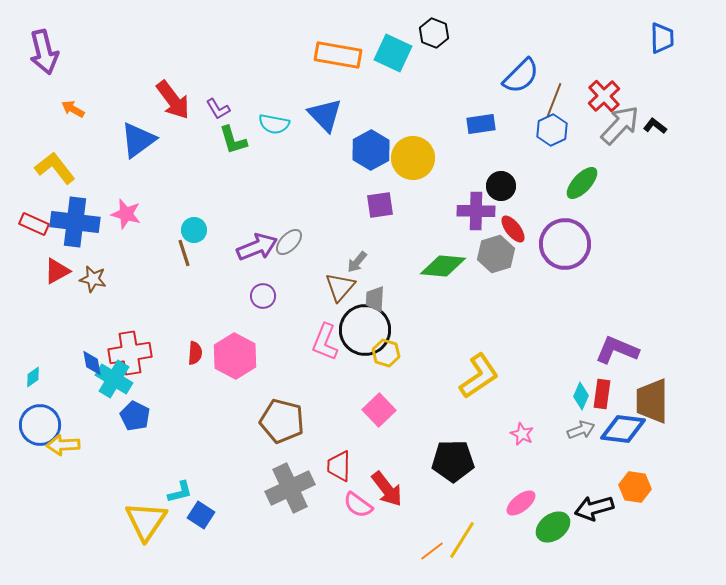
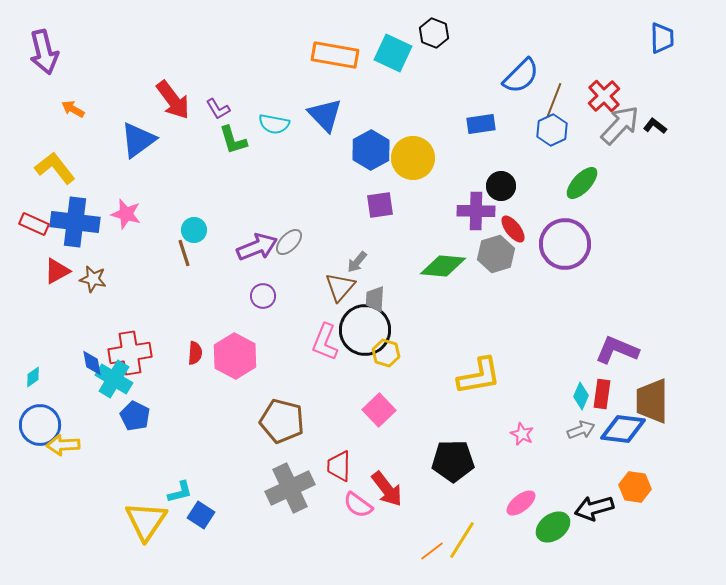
orange rectangle at (338, 55): moved 3 px left
yellow L-shape at (479, 376): rotated 24 degrees clockwise
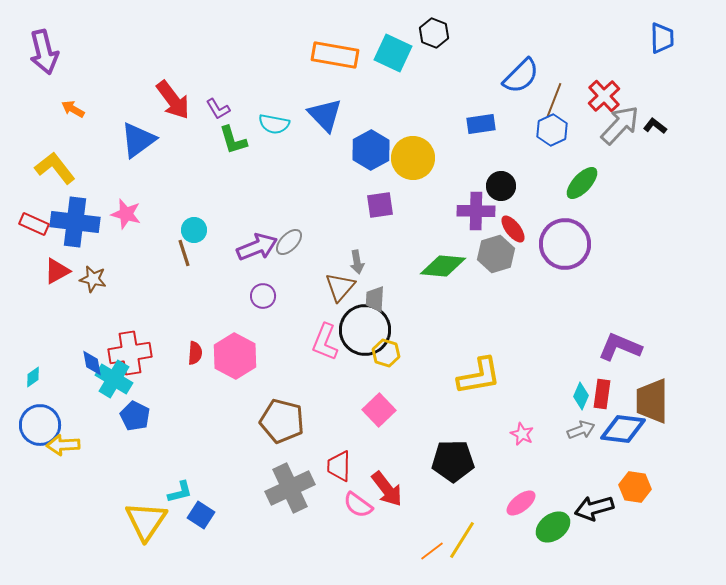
gray arrow at (357, 262): rotated 50 degrees counterclockwise
purple L-shape at (617, 350): moved 3 px right, 3 px up
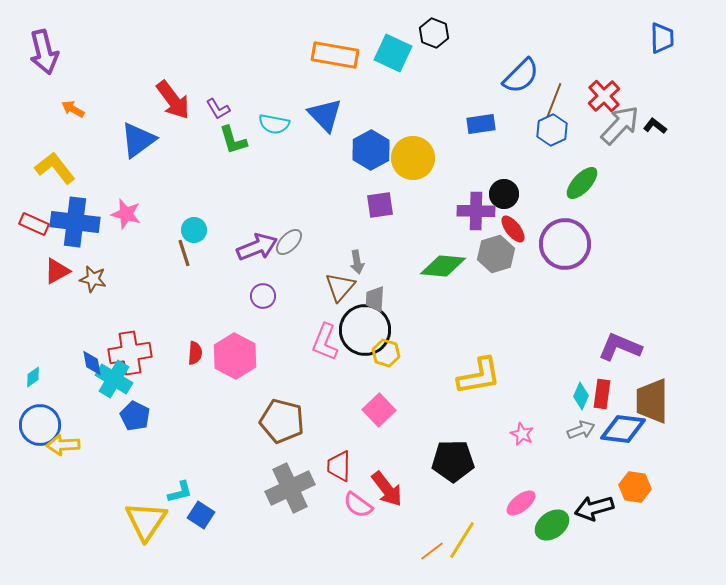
black circle at (501, 186): moved 3 px right, 8 px down
green ellipse at (553, 527): moved 1 px left, 2 px up
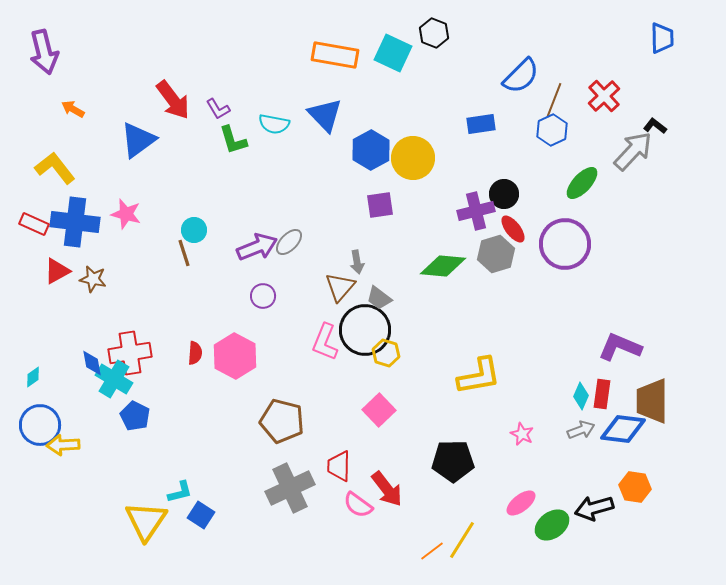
gray arrow at (620, 125): moved 13 px right, 26 px down
purple cross at (476, 211): rotated 15 degrees counterclockwise
gray trapezoid at (375, 299): moved 4 px right, 1 px up; rotated 56 degrees counterclockwise
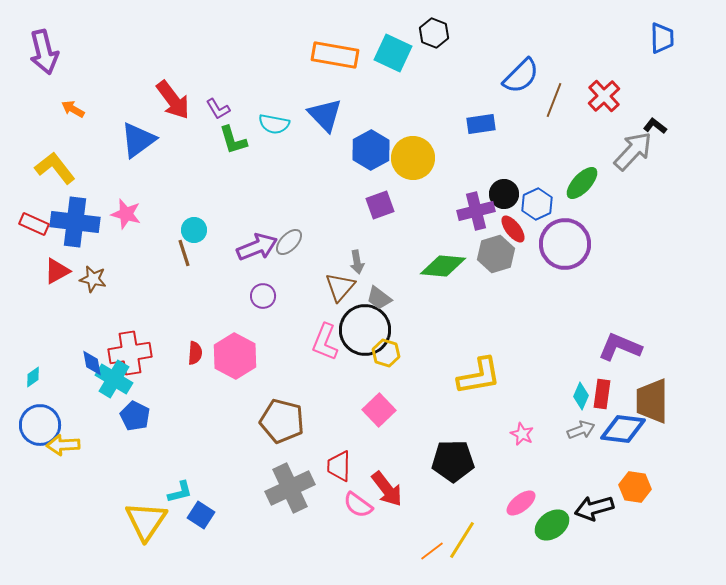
blue hexagon at (552, 130): moved 15 px left, 74 px down
purple square at (380, 205): rotated 12 degrees counterclockwise
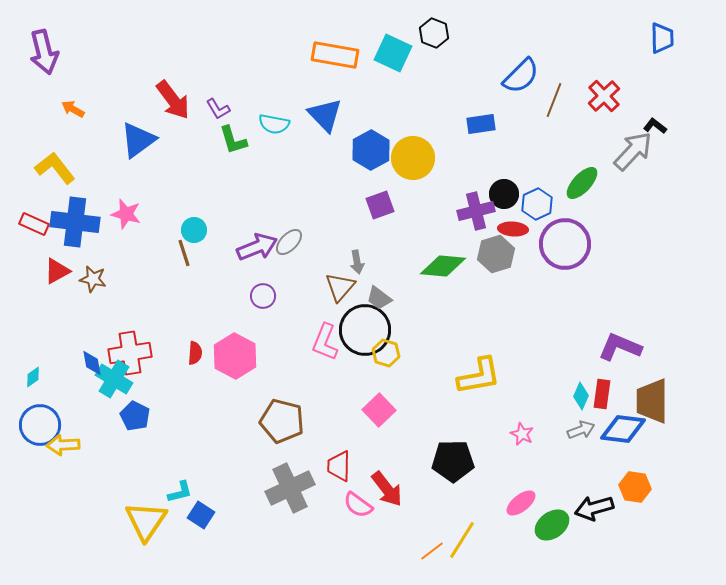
red ellipse at (513, 229): rotated 48 degrees counterclockwise
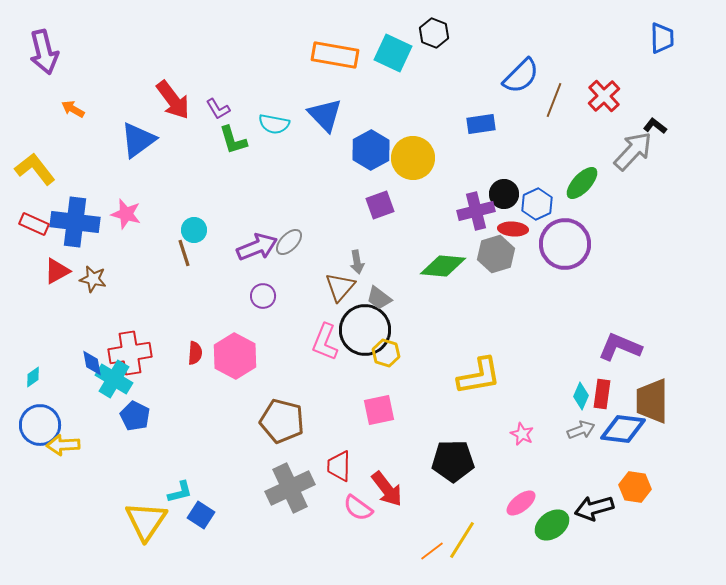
yellow L-shape at (55, 168): moved 20 px left, 1 px down
pink square at (379, 410): rotated 32 degrees clockwise
pink semicircle at (358, 505): moved 3 px down
